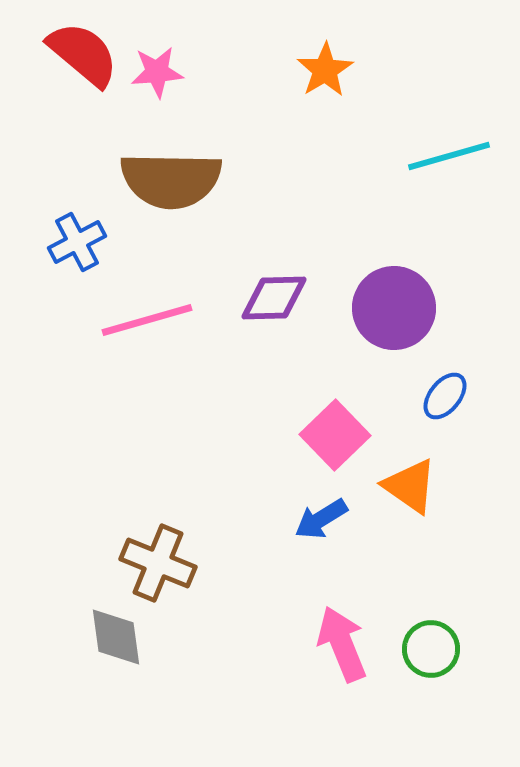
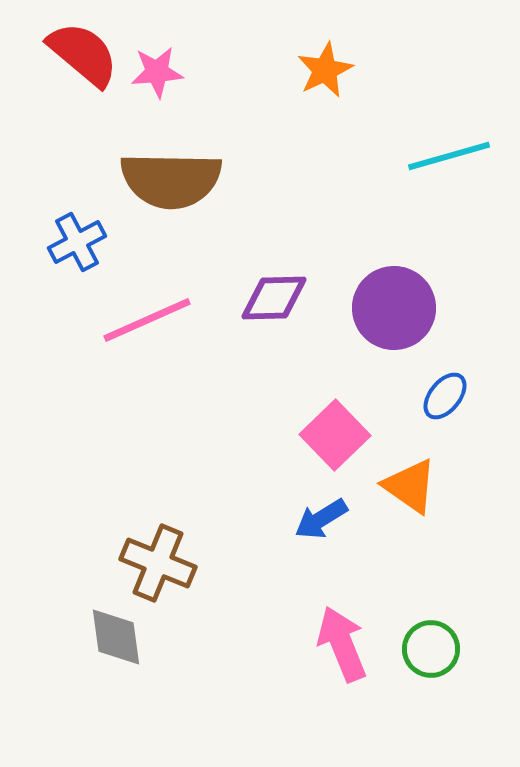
orange star: rotated 6 degrees clockwise
pink line: rotated 8 degrees counterclockwise
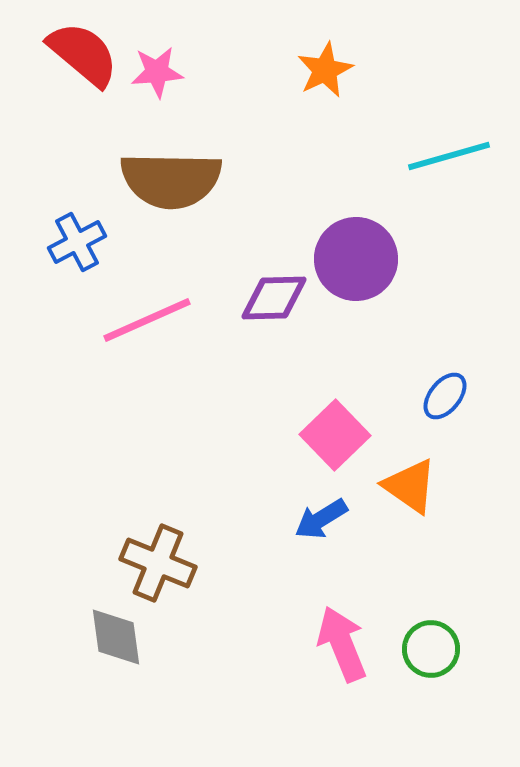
purple circle: moved 38 px left, 49 px up
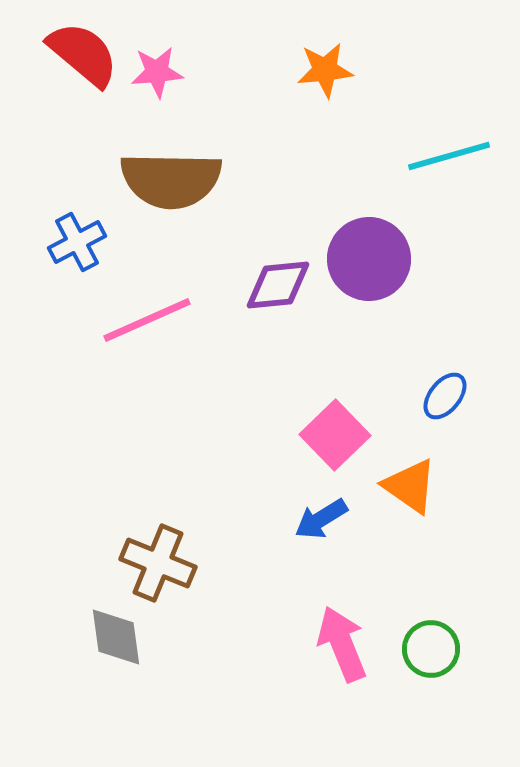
orange star: rotated 20 degrees clockwise
purple circle: moved 13 px right
purple diamond: moved 4 px right, 13 px up; rotated 4 degrees counterclockwise
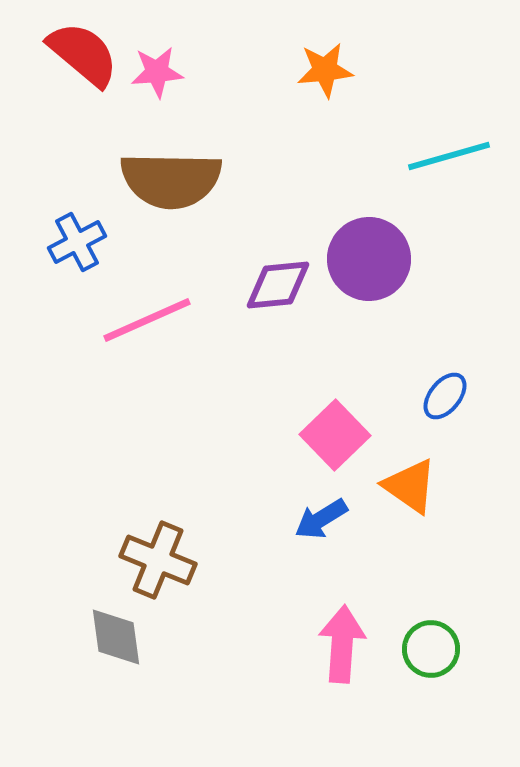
brown cross: moved 3 px up
pink arrow: rotated 26 degrees clockwise
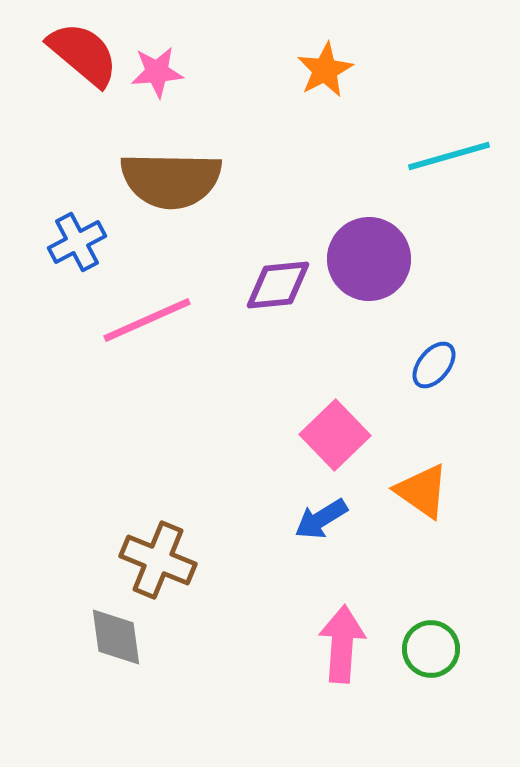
orange star: rotated 22 degrees counterclockwise
blue ellipse: moved 11 px left, 31 px up
orange triangle: moved 12 px right, 5 px down
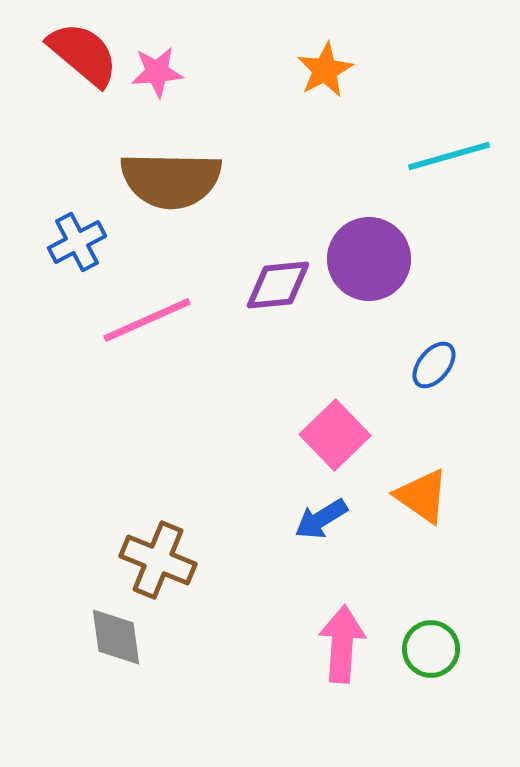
orange triangle: moved 5 px down
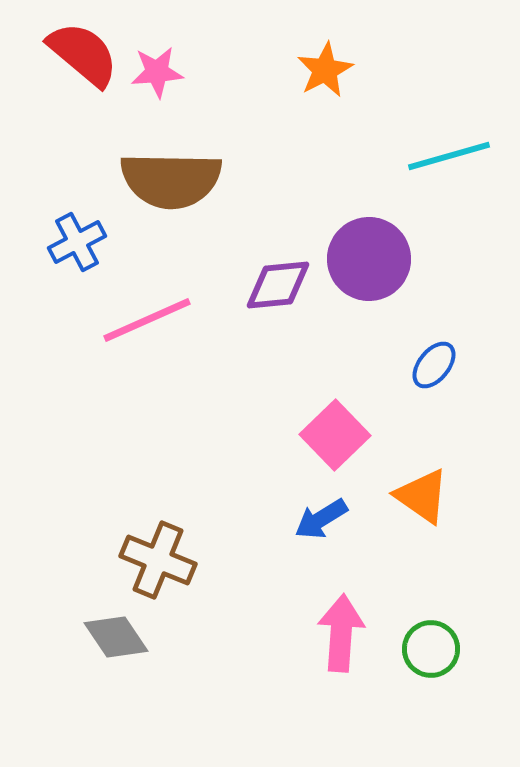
gray diamond: rotated 26 degrees counterclockwise
pink arrow: moved 1 px left, 11 px up
